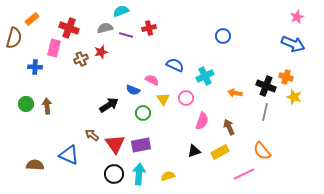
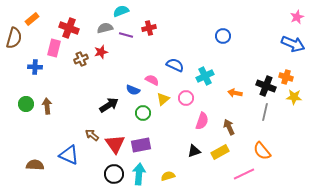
yellow star at (294, 97): rotated 14 degrees counterclockwise
yellow triangle at (163, 99): rotated 24 degrees clockwise
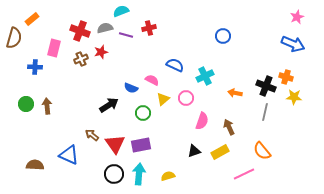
red cross at (69, 28): moved 11 px right, 3 px down
blue semicircle at (133, 90): moved 2 px left, 2 px up
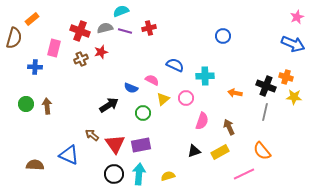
purple line at (126, 35): moved 1 px left, 4 px up
cyan cross at (205, 76): rotated 24 degrees clockwise
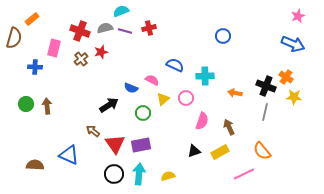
pink star at (297, 17): moved 1 px right, 1 px up
brown cross at (81, 59): rotated 16 degrees counterclockwise
orange cross at (286, 77): rotated 16 degrees clockwise
brown arrow at (92, 135): moved 1 px right, 4 px up
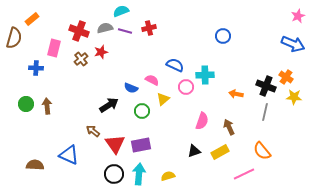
red cross at (80, 31): moved 1 px left
blue cross at (35, 67): moved 1 px right, 1 px down
cyan cross at (205, 76): moved 1 px up
orange arrow at (235, 93): moved 1 px right, 1 px down
pink circle at (186, 98): moved 11 px up
green circle at (143, 113): moved 1 px left, 2 px up
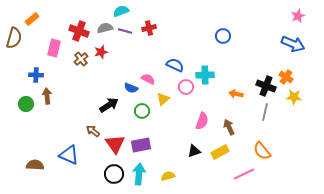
blue cross at (36, 68): moved 7 px down
pink semicircle at (152, 80): moved 4 px left, 1 px up
brown arrow at (47, 106): moved 10 px up
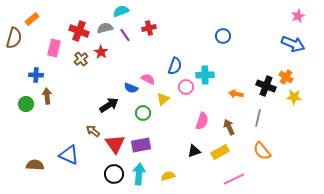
purple line at (125, 31): moved 4 px down; rotated 40 degrees clockwise
red star at (101, 52): rotated 24 degrees counterclockwise
blue semicircle at (175, 65): moved 1 px down; rotated 84 degrees clockwise
green circle at (142, 111): moved 1 px right, 2 px down
gray line at (265, 112): moved 7 px left, 6 px down
pink line at (244, 174): moved 10 px left, 5 px down
